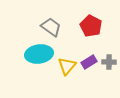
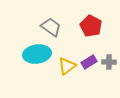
cyan ellipse: moved 2 px left
yellow triangle: rotated 12 degrees clockwise
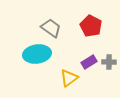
gray trapezoid: moved 1 px down
yellow triangle: moved 2 px right, 12 px down
